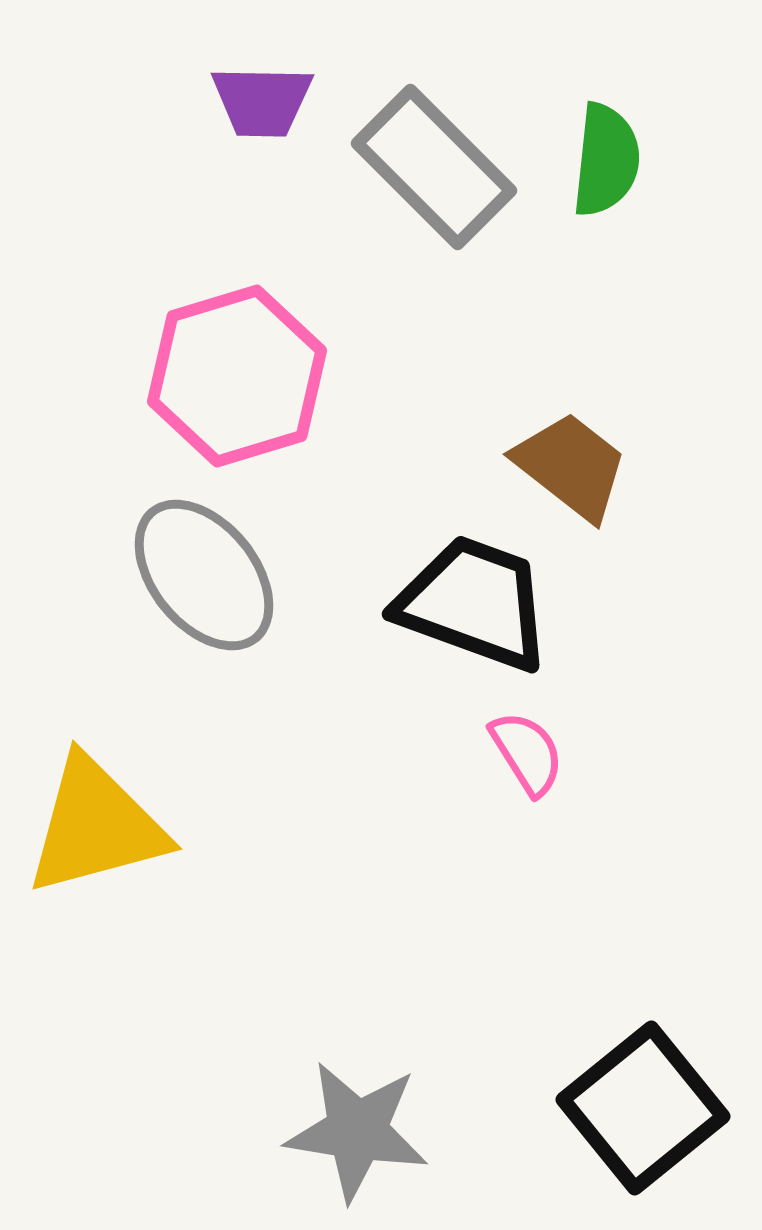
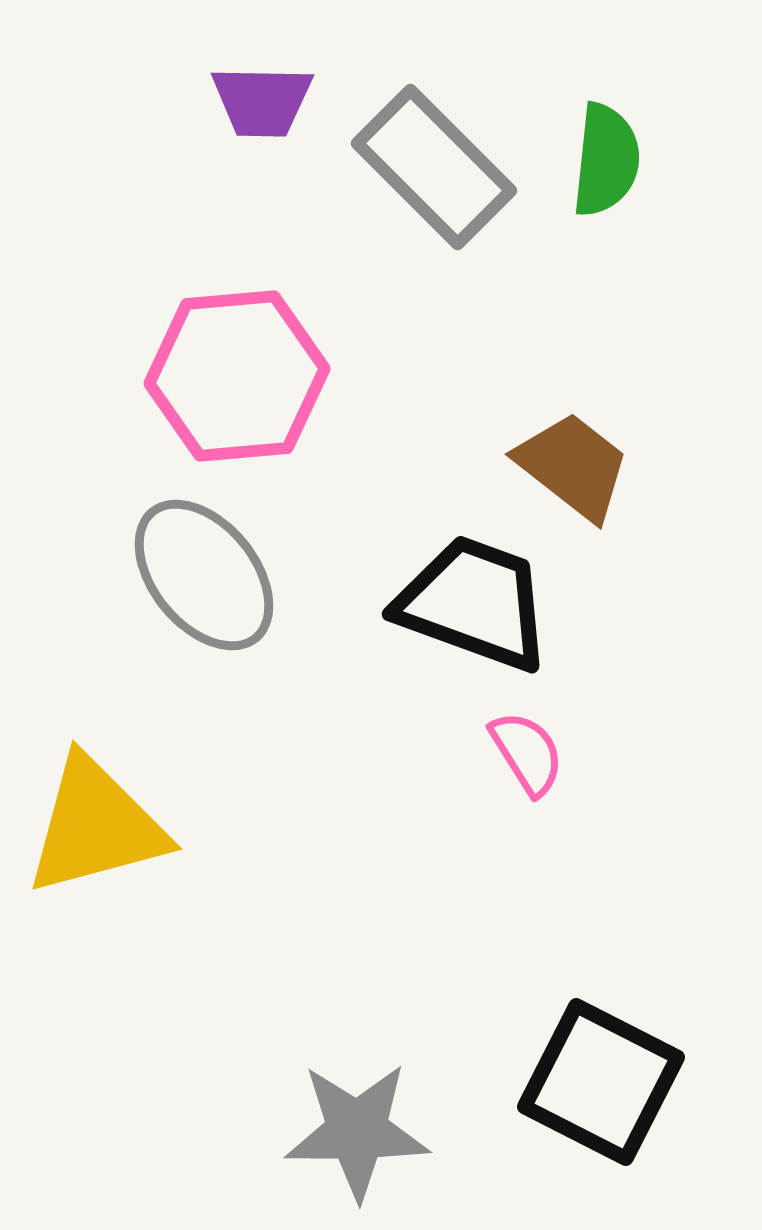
pink hexagon: rotated 12 degrees clockwise
brown trapezoid: moved 2 px right
black square: moved 42 px left, 26 px up; rotated 24 degrees counterclockwise
gray star: rotated 9 degrees counterclockwise
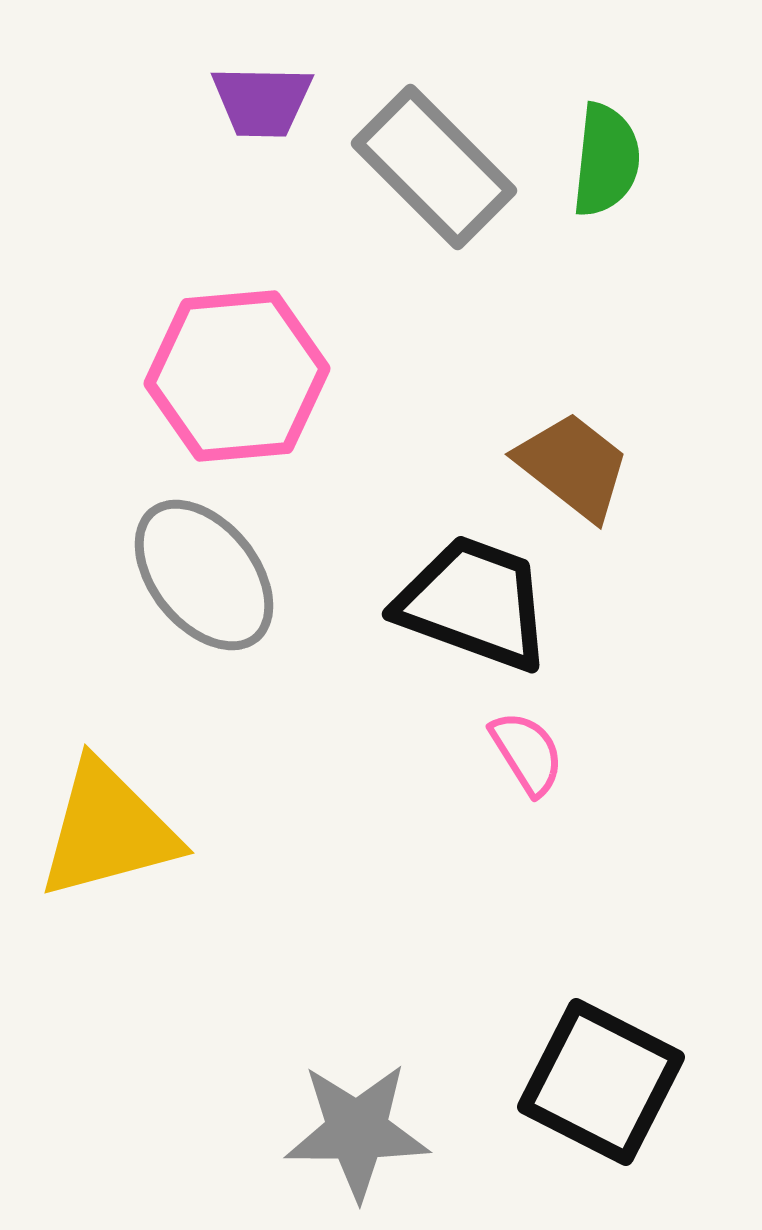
yellow triangle: moved 12 px right, 4 px down
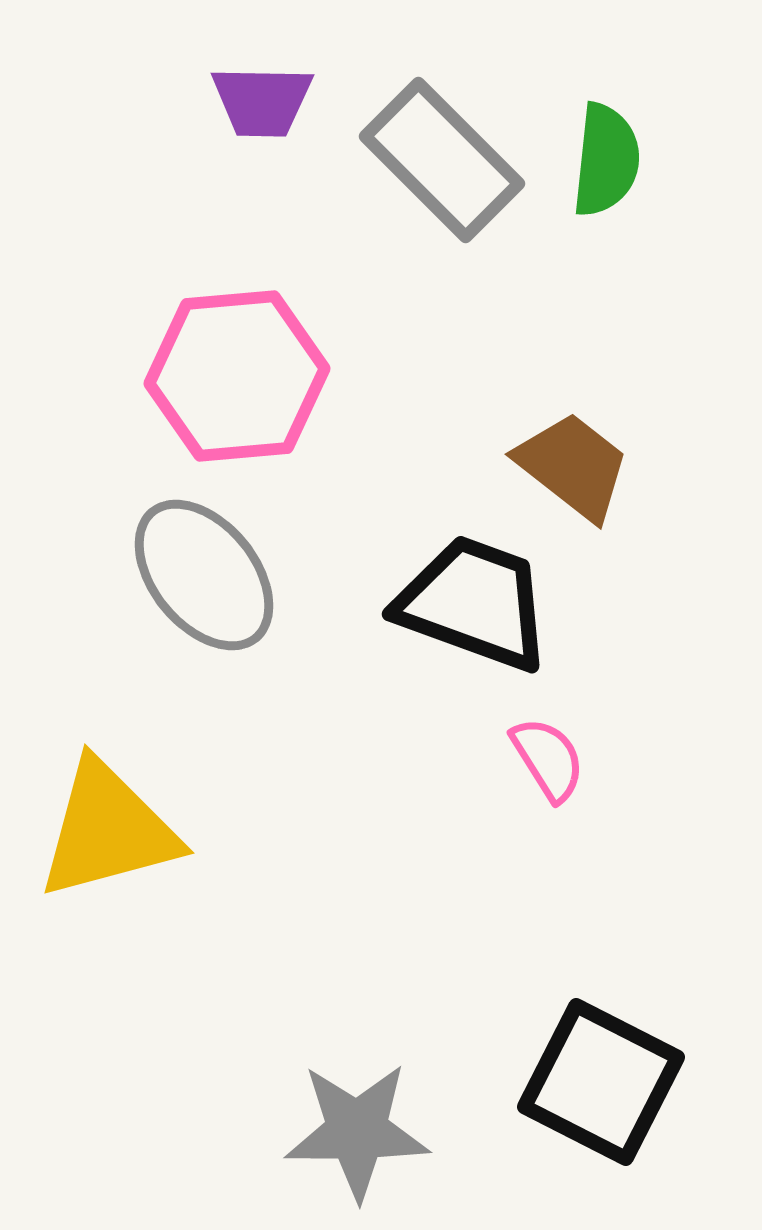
gray rectangle: moved 8 px right, 7 px up
pink semicircle: moved 21 px right, 6 px down
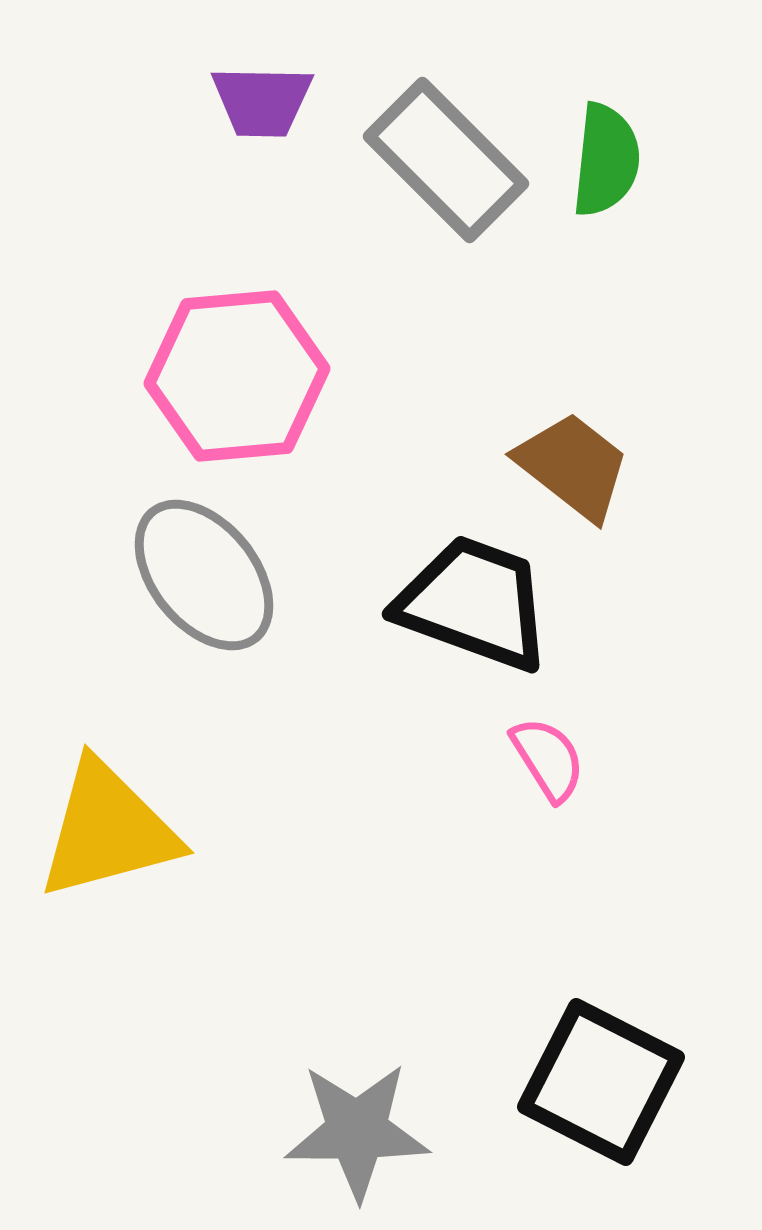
gray rectangle: moved 4 px right
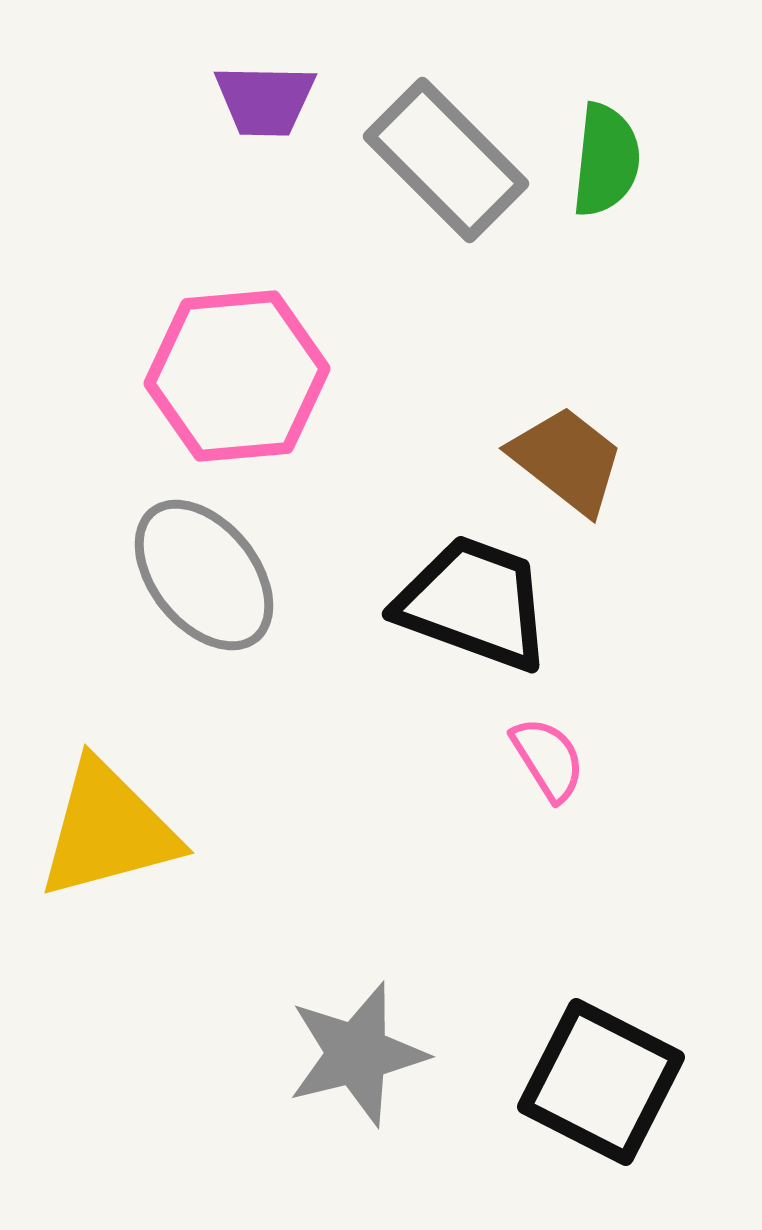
purple trapezoid: moved 3 px right, 1 px up
brown trapezoid: moved 6 px left, 6 px up
gray star: moved 77 px up; rotated 14 degrees counterclockwise
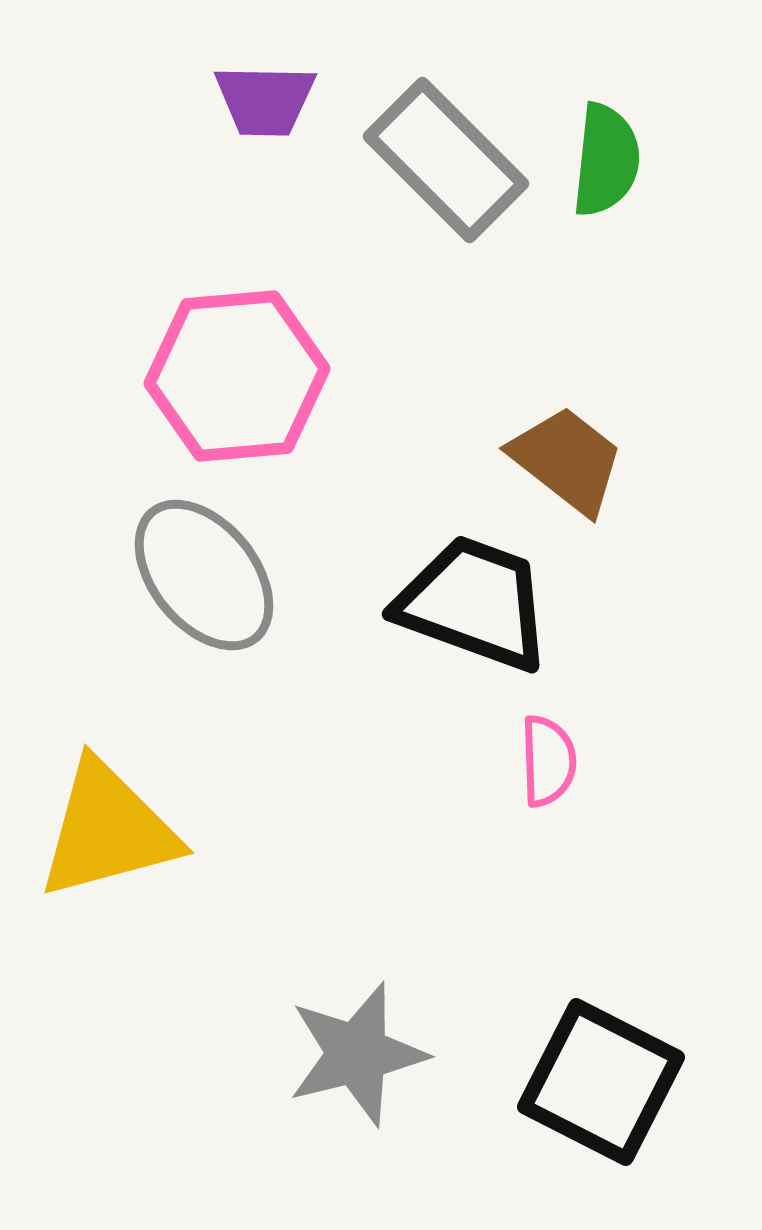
pink semicircle: moved 2 px down; rotated 30 degrees clockwise
